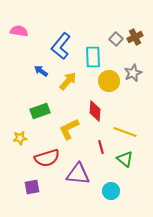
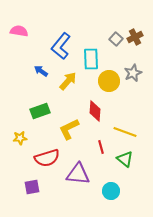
cyan rectangle: moved 2 px left, 2 px down
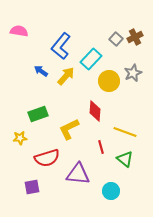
cyan rectangle: rotated 45 degrees clockwise
yellow arrow: moved 2 px left, 5 px up
green rectangle: moved 2 px left, 3 px down
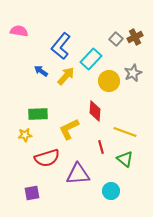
green rectangle: rotated 18 degrees clockwise
yellow star: moved 5 px right, 3 px up
purple triangle: rotated 10 degrees counterclockwise
purple square: moved 6 px down
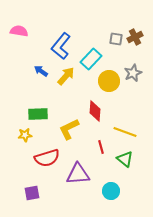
gray square: rotated 32 degrees counterclockwise
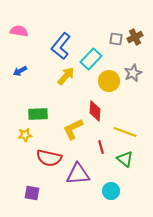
blue arrow: moved 21 px left; rotated 64 degrees counterclockwise
yellow L-shape: moved 4 px right
red semicircle: moved 2 px right; rotated 30 degrees clockwise
purple square: rotated 21 degrees clockwise
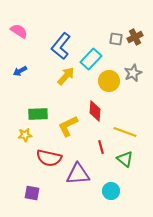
pink semicircle: rotated 24 degrees clockwise
yellow L-shape: moved 5 px left, 3 px up
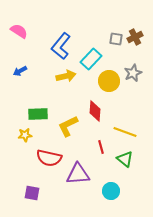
yellow arrow: rotated 36 degrees clockwise
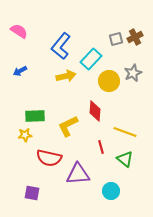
gray square: rotated 24 degrees counterclockwise
green rectangle: moved 3 px left, 2 px down
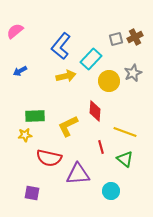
pink semicircle: moved 4 px left; rotated 72 degrees counterclockwise
